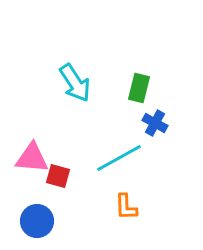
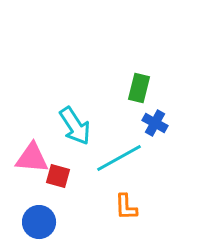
cyan arrow: moved 43 px down
blue circle: moved 2 px right, 1 px down
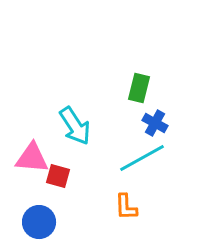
cyan line: moved 23 px right
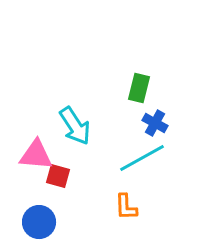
pink triangle: moved 4 px right, 3 px up
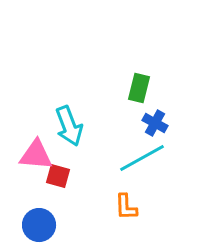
cyan arrow: moved 6 px left; rotated 12 degrees clockwise
blue circle: moved 3 px down
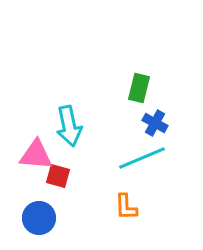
cyan arrow: rotated 9 degrees clockwise
cyan line: rotated 6 degrees clockwise
blue circle: moved 7 px up
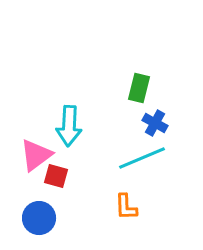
cyan arrow: rotated 15 degrees clockwise
pink triangle: rotated 42 degrees counterclockwise
red square: moved 2 px left
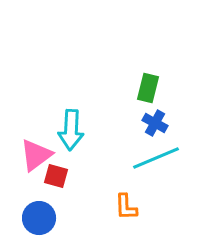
green rectangle: moved 9 px right
cyan arrow: moved 2 px right, 4 px down
cyan line: moved 14 px right
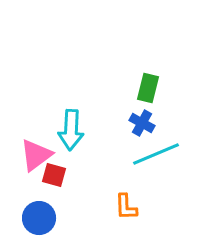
blue cross: moved 13 px left
cyan line: moved 4 px up
red square: moved 2 px left, 1 px up
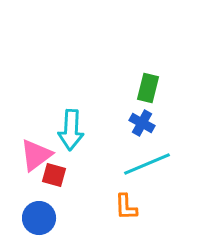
cyan line: moved 9 px left, 10 px down
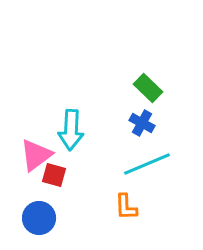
green rectangle: rotated 60 degrees counterclockwise
